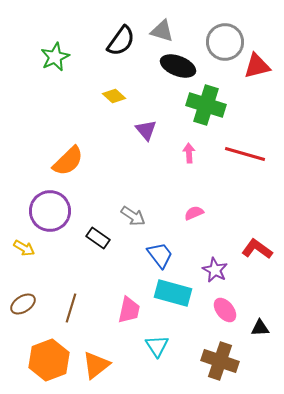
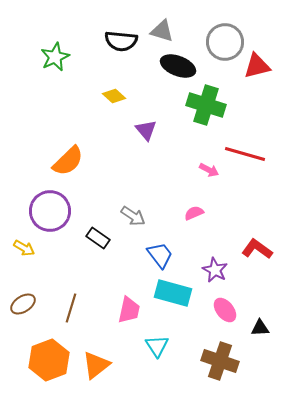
black semicircle: rotated 60 degrees clockwise
pink arrow: moved 20 px right, 17 px down; rotated 120 degrees clockwise
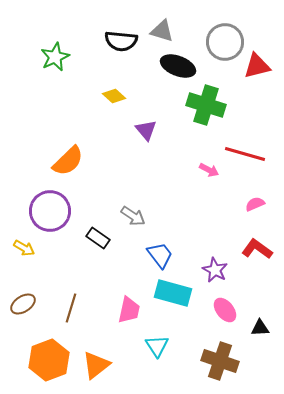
pink semicircle: moved 61 px right, 9 px up
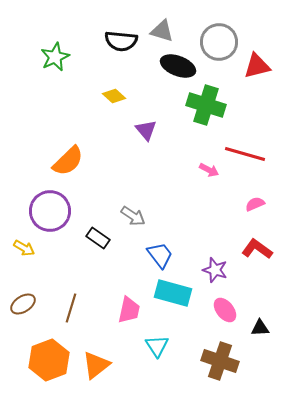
gray circle: moved 6 px left
purple star: rotated 10 degrees counterclockwise
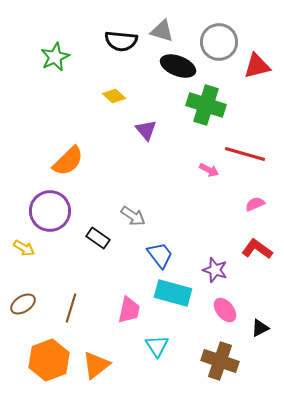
black triangle: rotated 24 degrees counterclockwise
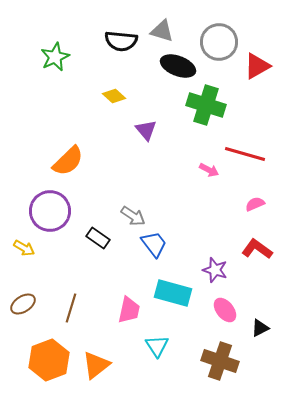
red triangle: rotated 16 degrees counterclockwise
blue trapezoid: moved 6 px left, 11 px up
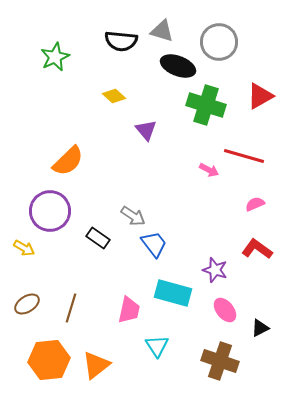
red triangle: moved 3 px right, 30 px down
red line: moved 1 px left, 2 px down
brown ellipse: moved 4 px right
orange hexagon: rotated 15 degrees clockwise
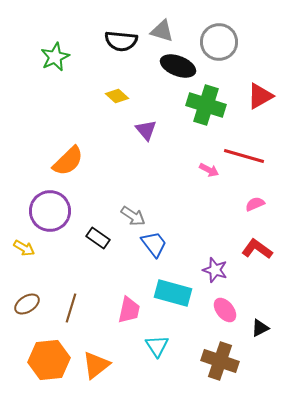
yellow diamond: moved 3 px right
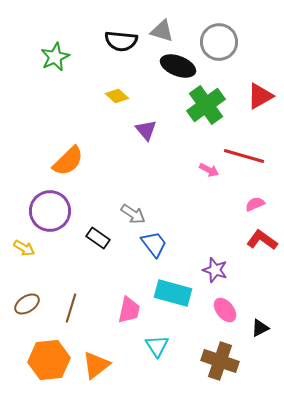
green cross: rotated 36 degrees clockwise
gray arrow: moved 2 px up
red L-shape: moved 5 px right, 9 px up
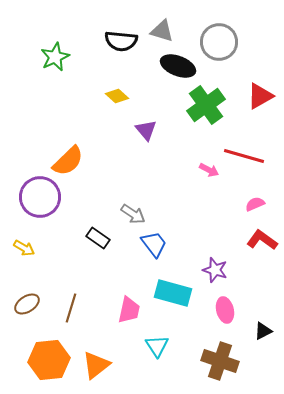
purple circle: moved 10 px left, 14 px up
pink ellipse: rotated 25 degrees clockwise
black triangle: moved 3 px right, 3 px down
